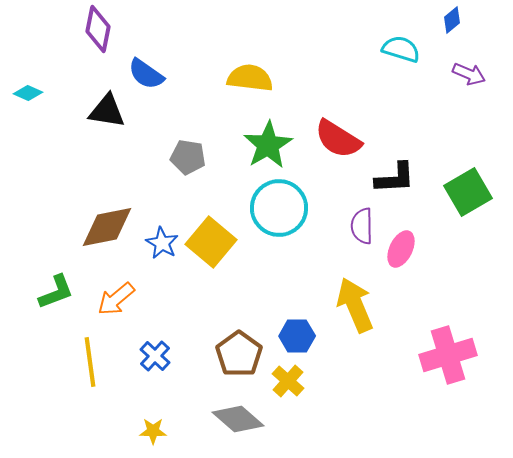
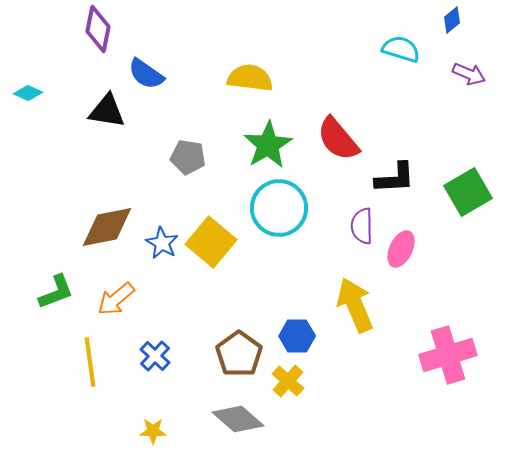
red semicircle: rotated 18 degrees clockwise
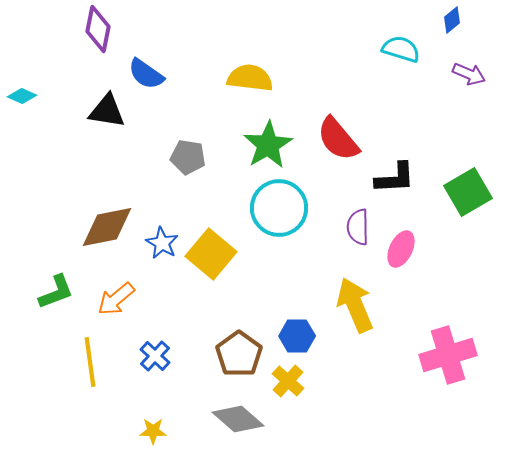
cyan diamond: moved 6 px left, 3 px down
purple semicircle: moved 4 px left, 1 px down
yellow square: moved 12 px down
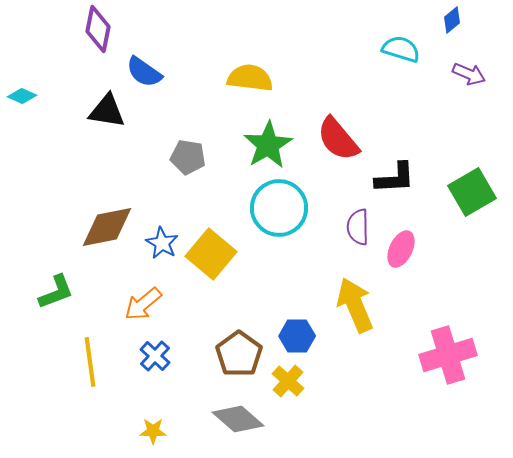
blue semicircle: moved 2 px left, 2 px up
green square: moved 4 px right
orange arrow: moved 27 px right, 5 px down
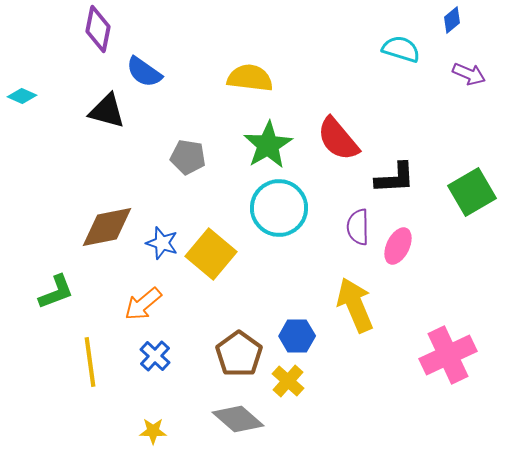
black triangle: rotated 6 degrees clockwise
blue star: rotated 12 degrees counterclockwise
pink ellipse: moved 3 px left, 3 px up
pink cross: rotated 8 degrees counterclockwise
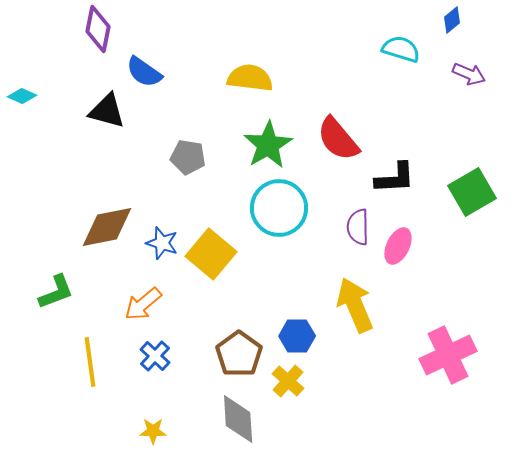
gray diamond: rotated 45 degrees clockwise
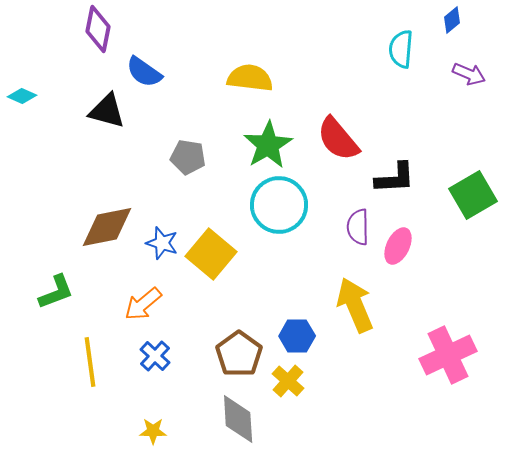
cyan semicircle: rotated 102 degrees counterclockwise
green square: moved 1 px right, 3 px down
cyan circle: moved 3 px up
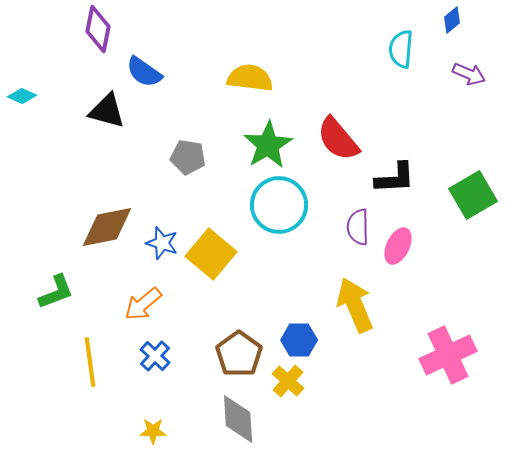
blue hexagon: moved 2 px right, 4 px down
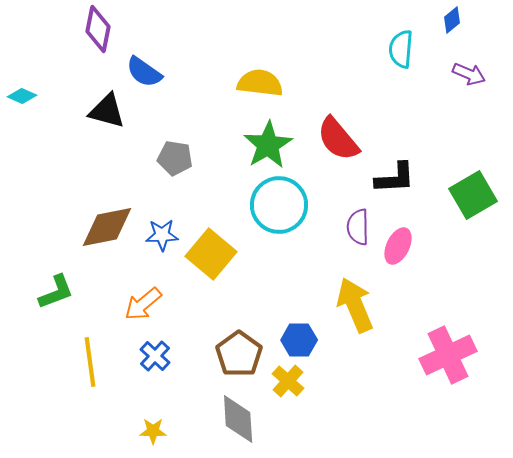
yellow semicircle: moved 10 px right, 5 px down
gray pentagon: moved 13 px left, 1 px down
blue star: moved 8 px up; rotated 20 degrees counterclockwise
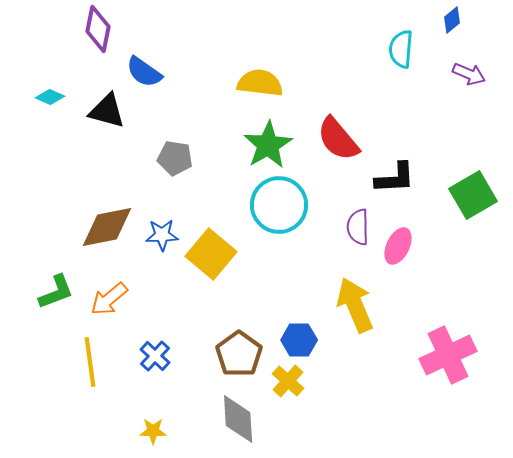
cyan diamond: moved 28 px right, 1 px down
orange arrow: moved 34 px left, 5 px up
